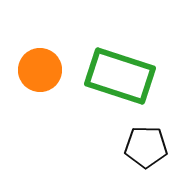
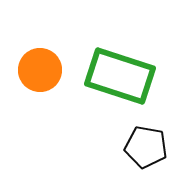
black pentagon: rotated 9 degrees clockwise
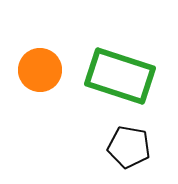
black pentagon: moved 17 px left
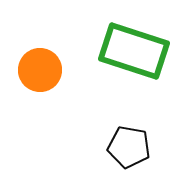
green rectangle: moved 14 px right, 25 px up
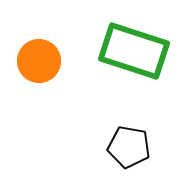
orange circle: moved 1 px left, 9 px up
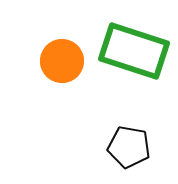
orange circle: moved 23 px right
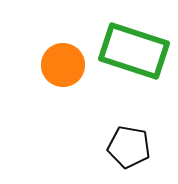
orange circle: moved 1 px right, 4 px down
